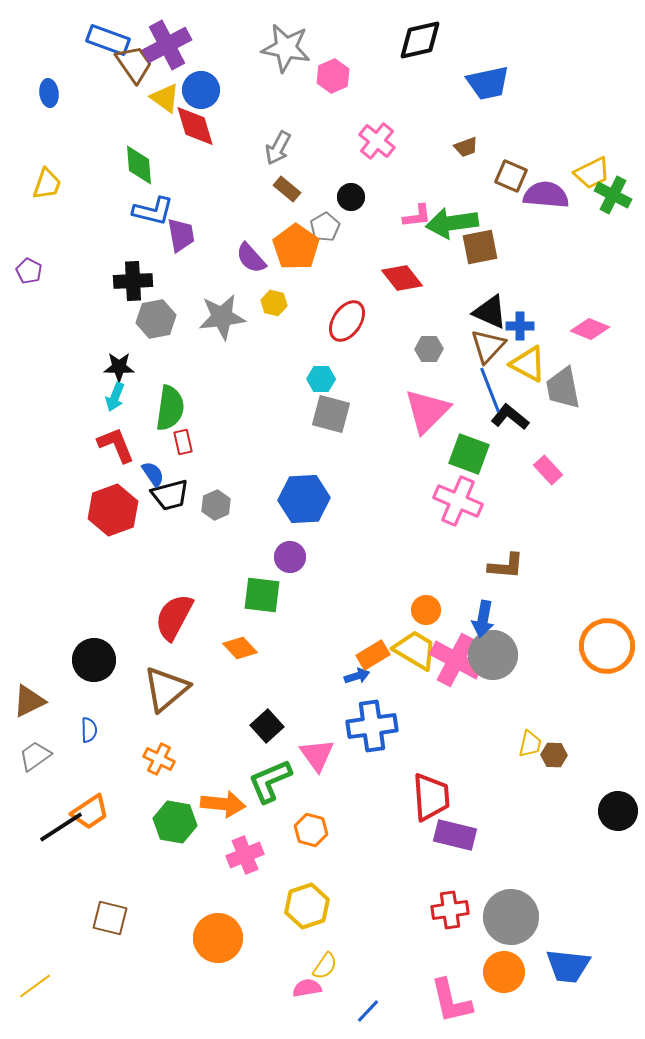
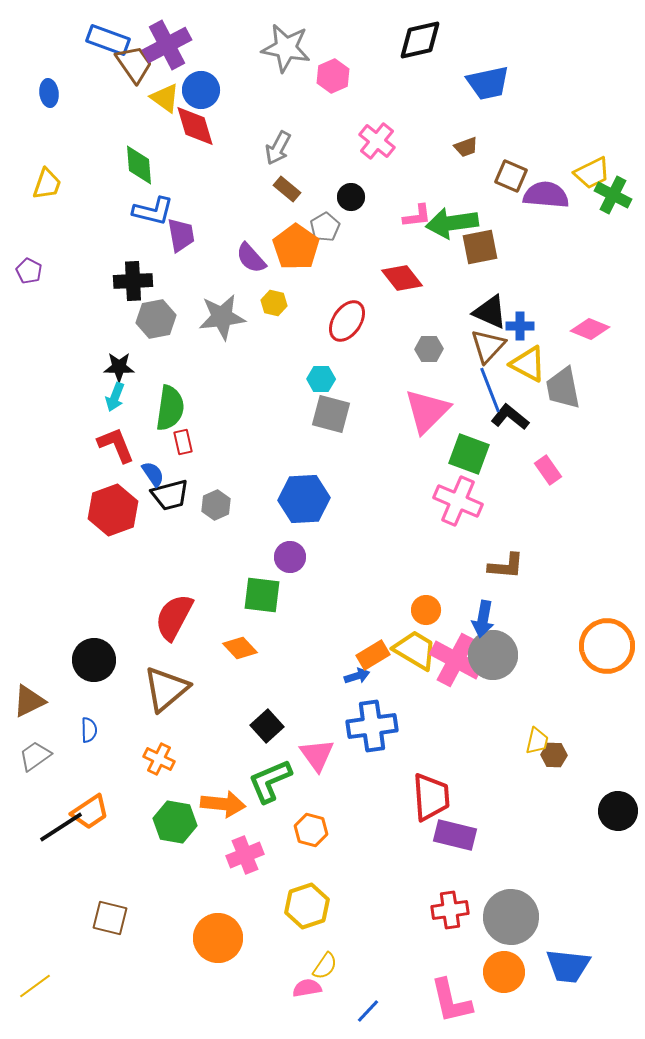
pink rectangle at (548, 470): rotated 8 degrees clockwise
yellow trapezoid at (530, 744): moved 7 px right, 3 px up
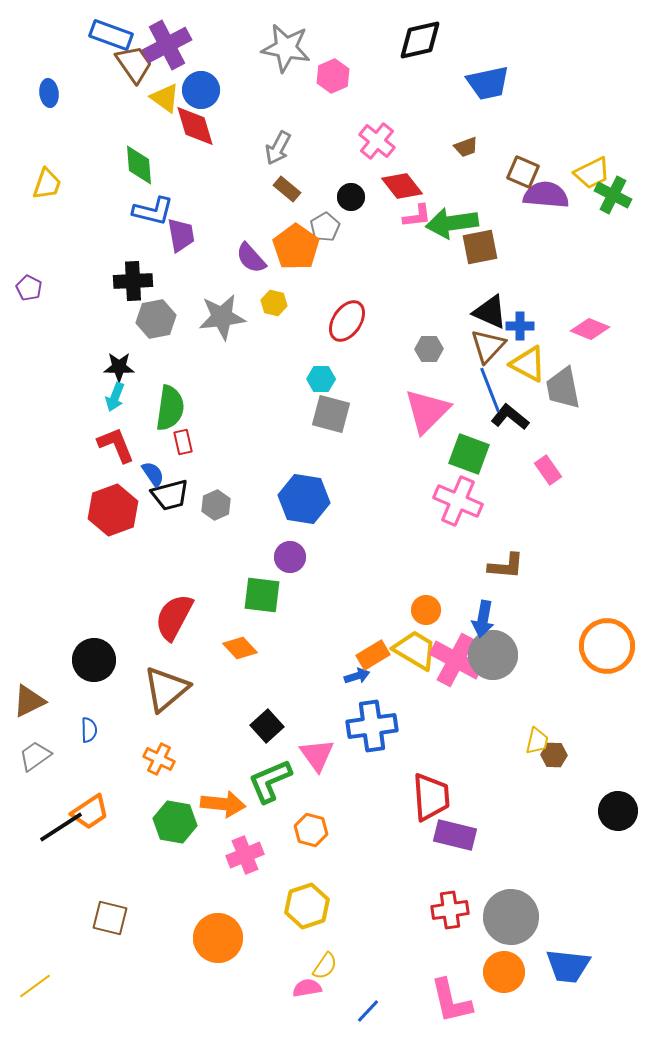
blue rectangle at (108, 40): moved 3 px right, 5 px up
brown square at (511, 176): moved 12 px right, 4 px up
purple pentagon at (29, 271): moved 17 px down
red diamond at (402, 278): moved 92 px up
blue hexagon at (304, 499): rotated 12 degrees clockwise
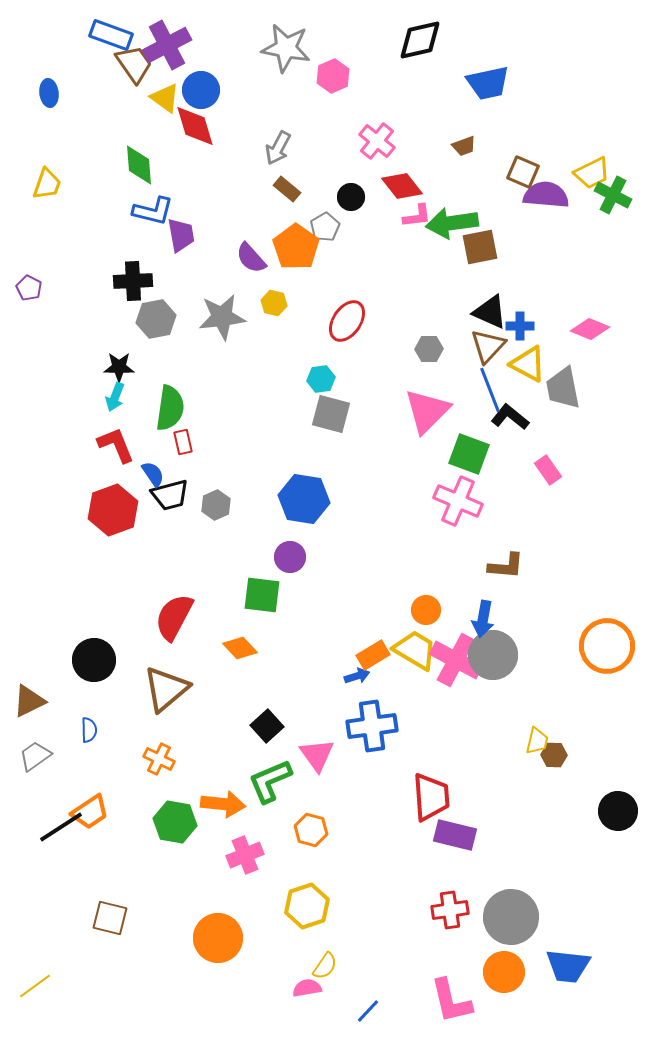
brown trapezoid at (466, 147): moved 2 px left, 1 px up
cyan hexagon at (321, 379): rotated 8 degrees counterclockwise
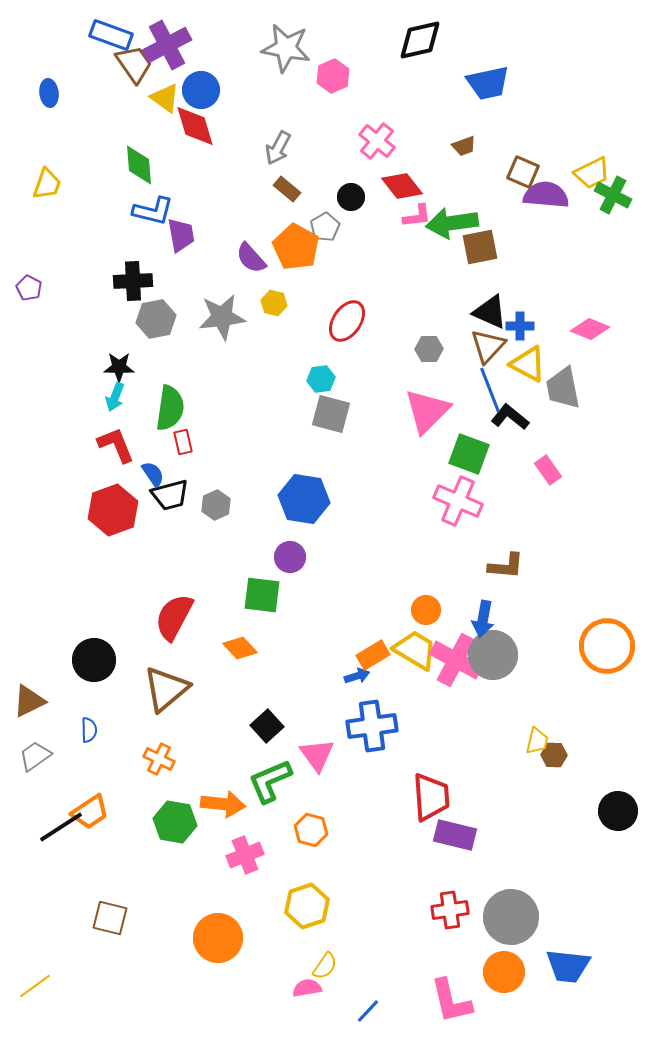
orange pentagon at (296, 247): rotated 6 degrees counterclockwise
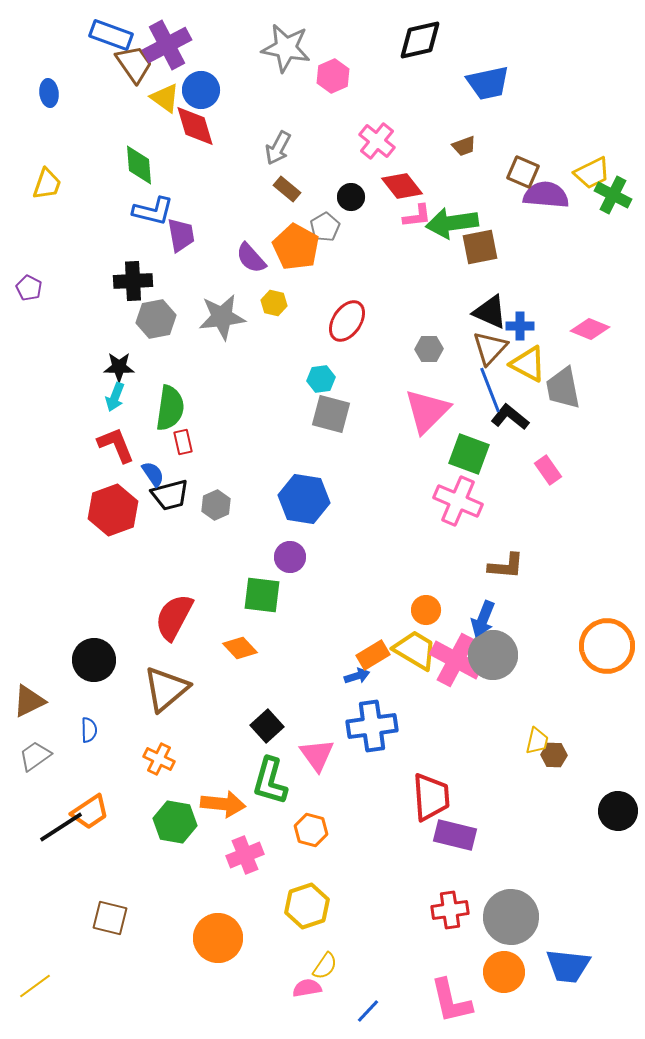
brown triangle at (488, 346): moved 2 px right, 2 px down
blue arrow at (483, 619): rotated 12 degrees clockwise
green L-shape at (270, 781): rotated 51 degrees counterclockwise
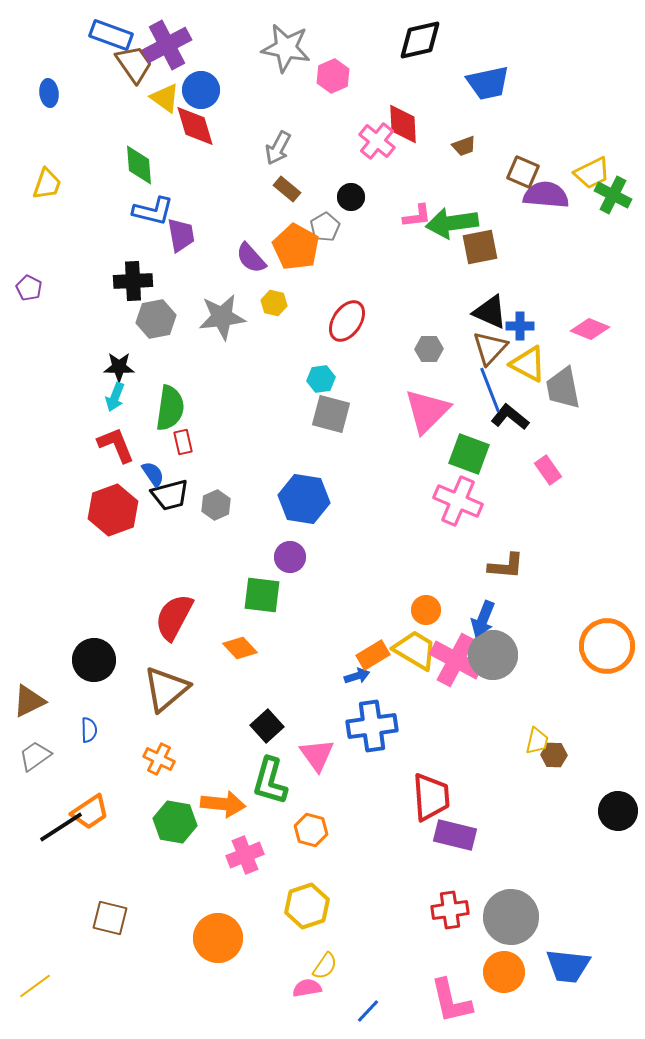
red diamond at (402, 186): moved 1 px right, 62 px up; rotated 36 degrees clockwise
